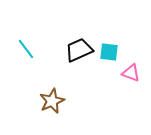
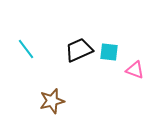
pink triangle: moved 4 px right, 3 px up
brown star: rotated 10 degrees clockwise
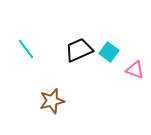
cyan square: rotated 30 degrees clockwise
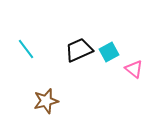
cyan square: rotated 24 degrees clockwise
pink triangle: moved 1 px left, 1 px up; rotated 18 degrees clockwise
brown star: moved 6 px left
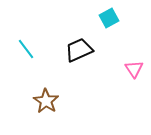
cyan square: moved 34 px up
pink triangle: rotated 18 degrees clockwise
brown star: rotated 25 degrees counterclockwise
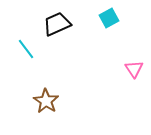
black trapezoid: moved 22 px left, 26 px up
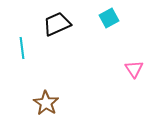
cyan line: moved 4 px left, 1 px up; rotated 30 degrees clockwise
brown star: moved 2 px down
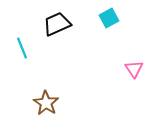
cyan line: rotated 15 degrees counterclockwise
